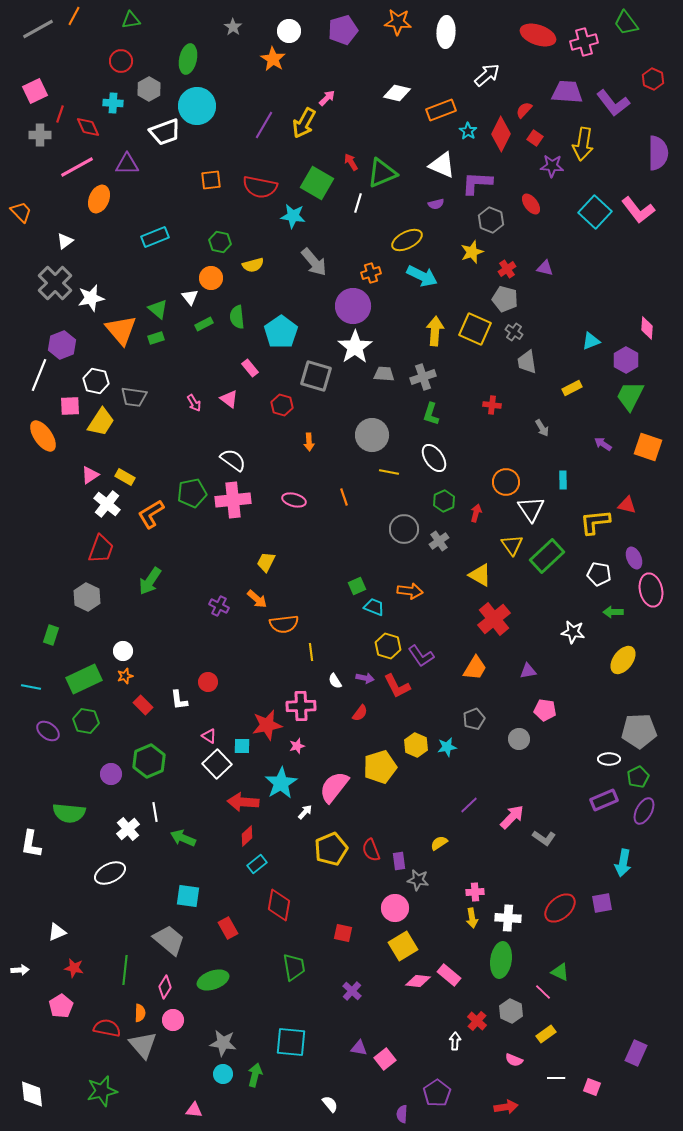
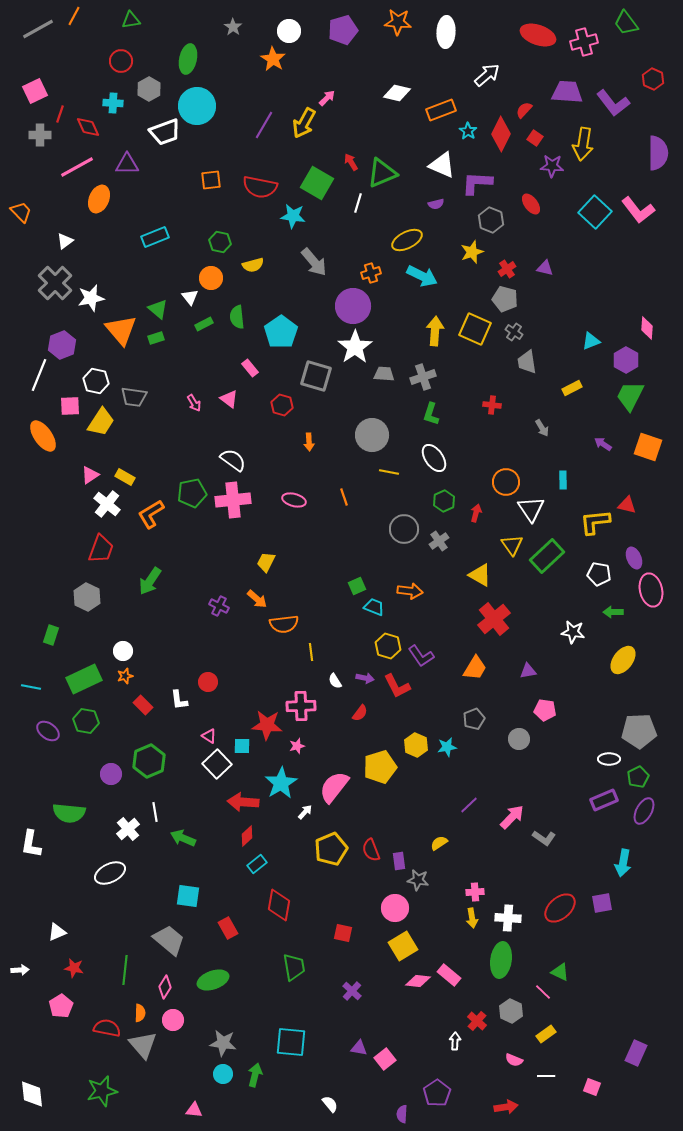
red star at (267, 725): rotated 16 degrees clockwise
white line at (556, 1078): moved 10 px left, 2 px up
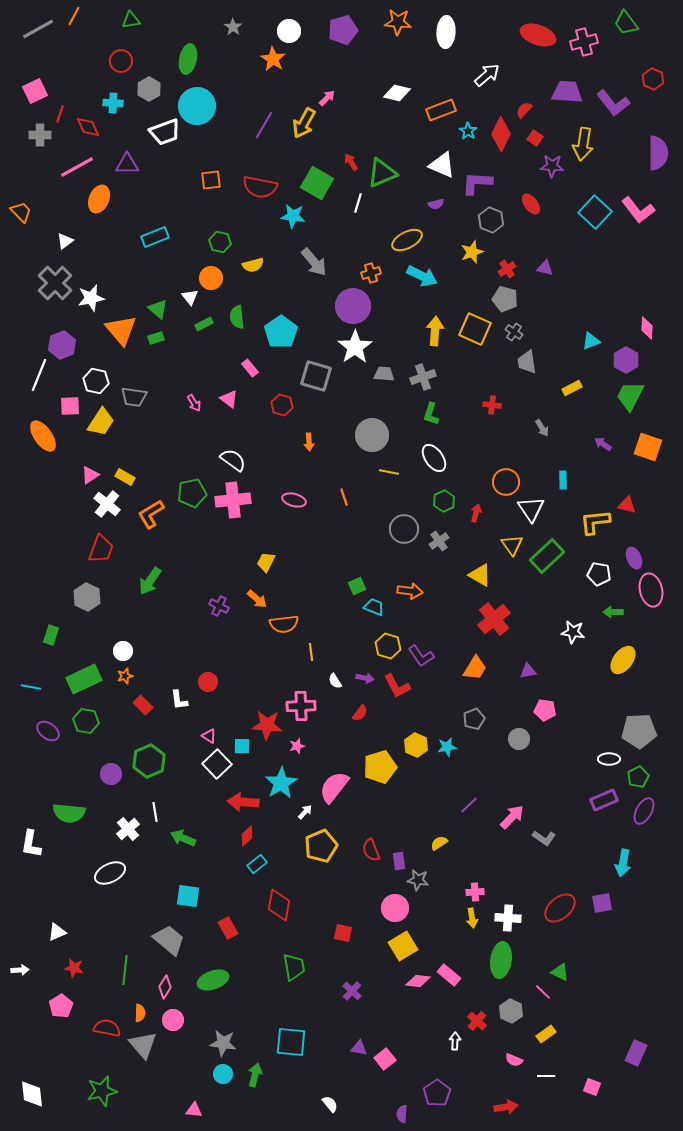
yellow pentagon at (331, 849): moved 10 px left, 3 px up
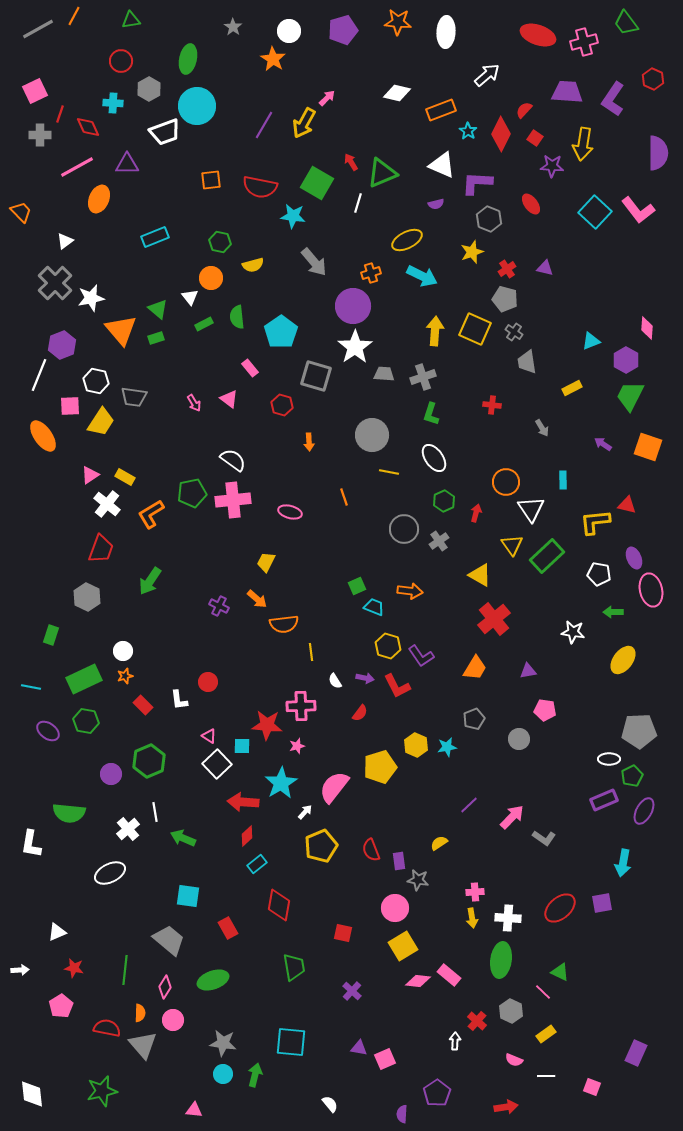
purple L-shape at (613, 103): moved 4 px up; rotated 72 degrees clockwise
gray hexagon at (491, 220): moved 2 px left, 1 px up
pink ellipse at (294, 500): moved 4 px left, 12 px down
green pentagon at (638, 777): moved 6 px left, 1 px up
pink square at (385, 1059): rotated 15 degrees clockwise
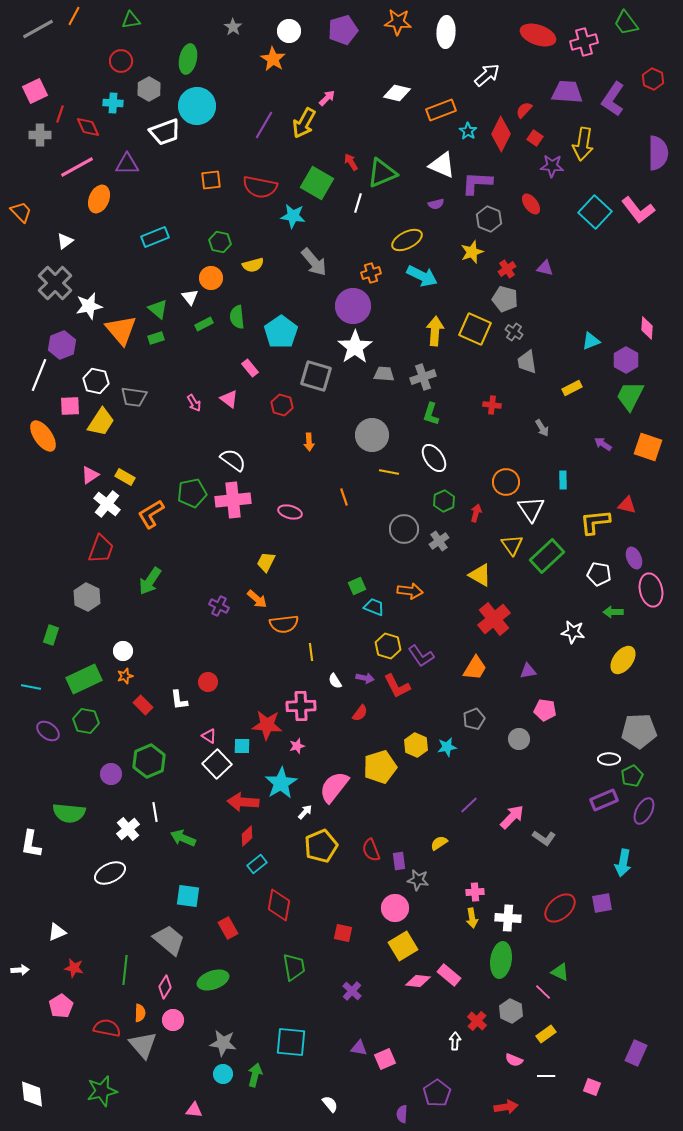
white star at (91, 298): moved 2 px left, 8 px down
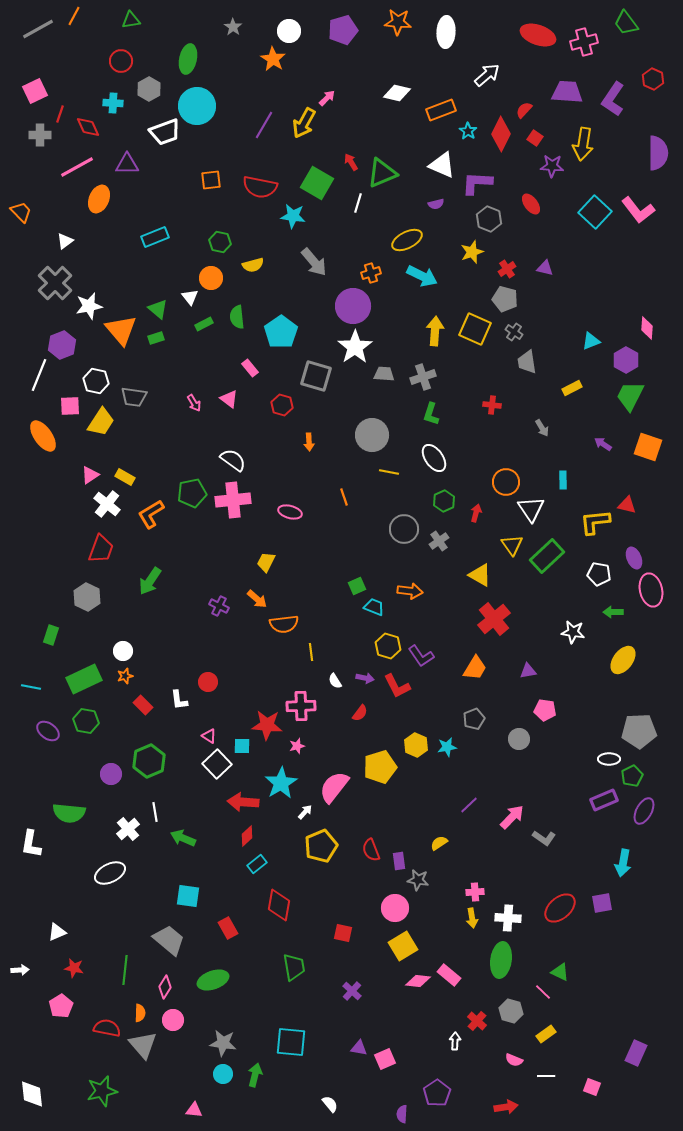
gray hexagon at (511, 1011): rotated 10 degrees counterclockwise
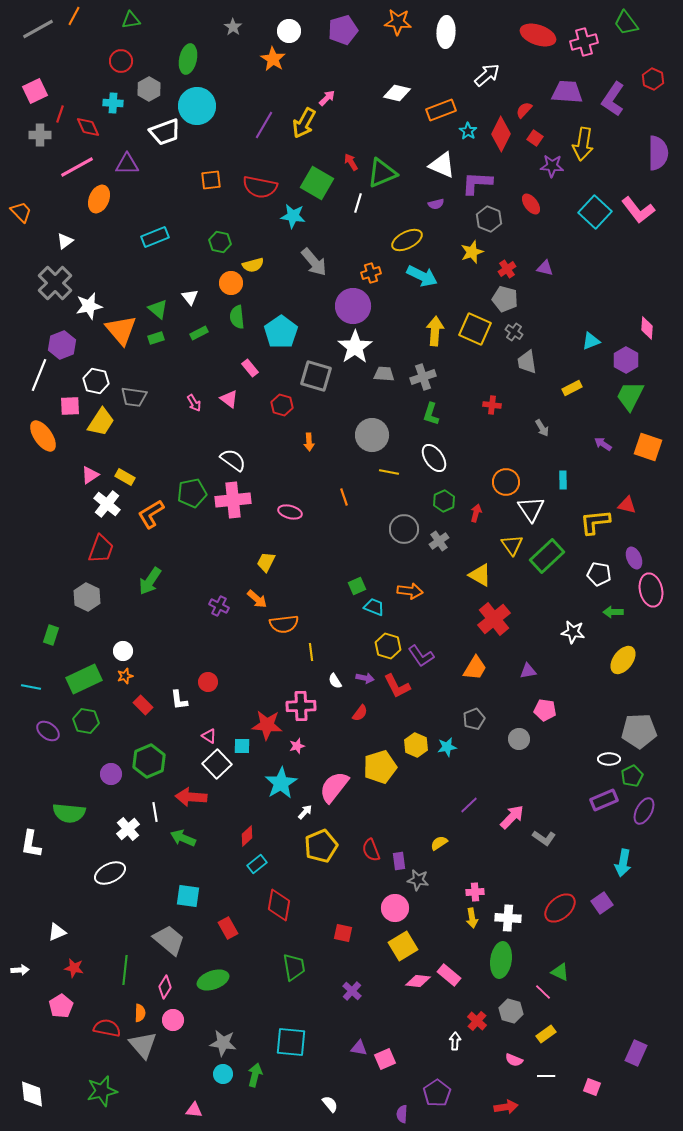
orange circle at (211, 278): moved 20 px right, 5 px down
green rectangle at (204, 324): moved 5 px left, 9 px down
red arrow at (243, 802): moved 52 px left, 5 px up
purple square at (602, 903): rotated 25 degrees counterclockwise
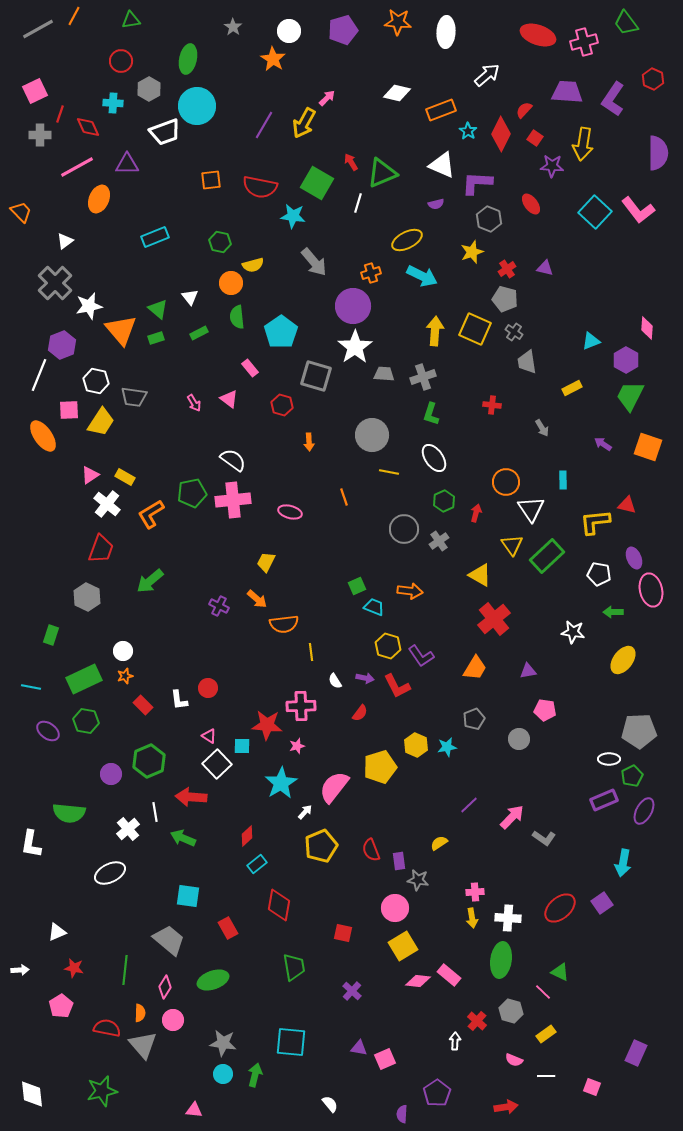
pink square at (70, 406): moved 1 px left, 4 px down
green arrow at (150, 581): rotated 16 degrees clockwise
red circle at (208, 682): moved 6 px down
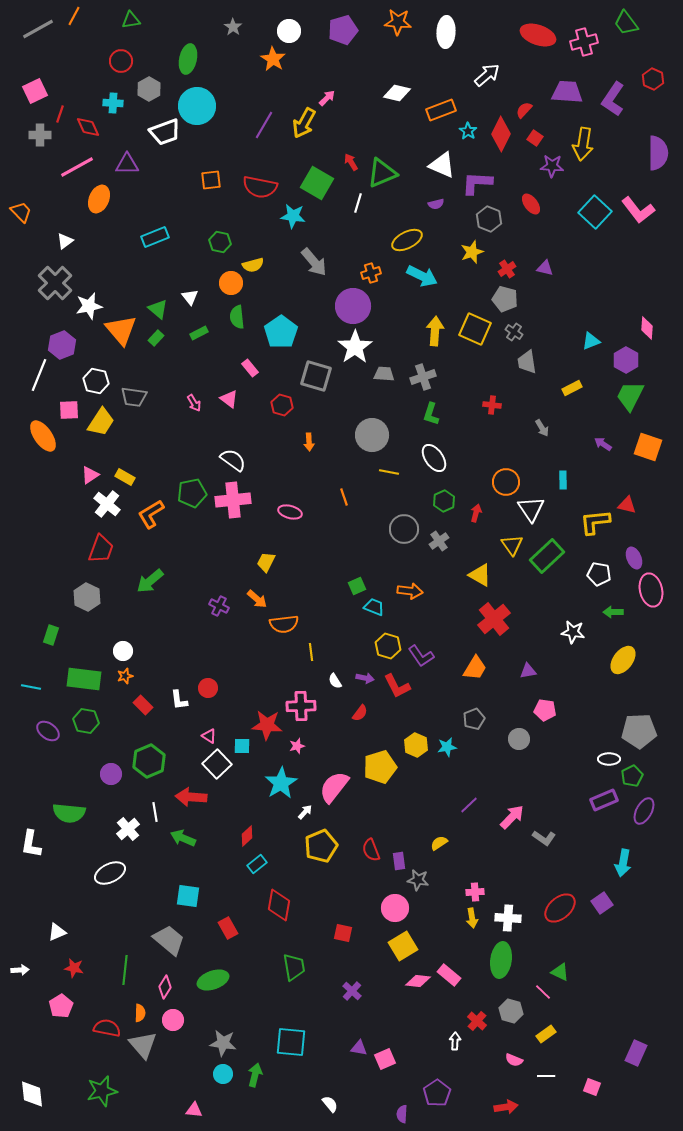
green rectangle at (156, 338): rotated 28 degrees counterclockwise
green rectangle at (84, 679): rotated 32 degrees clockwise
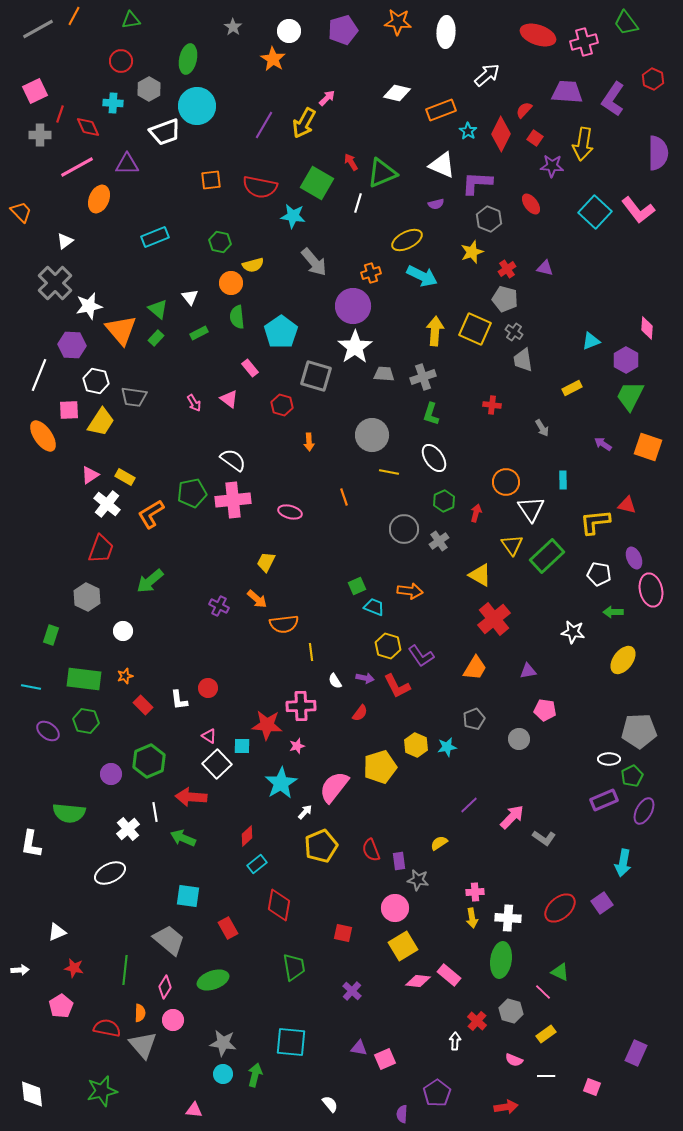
purple hexagon at (62, 345): moved 10 px right; rotated 24 degrees clockwise
gray trapezoid at (527, 362): moved 4 px left, 2 px up
white circle at (123, 651): moved 20 px up
